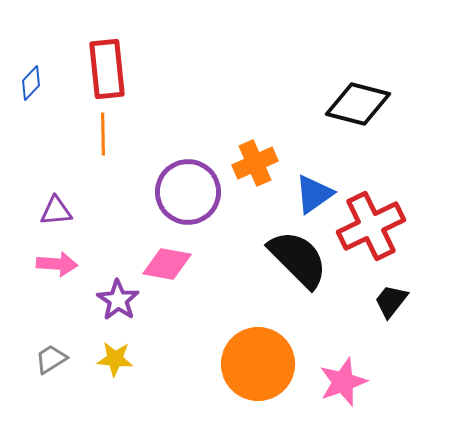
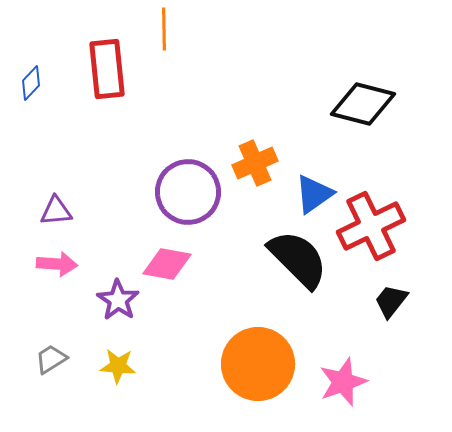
black diamond: moved 5 px right
orange line: moved 61 px right, 105 px up
yellow star: moved 3 px right, 7 px down
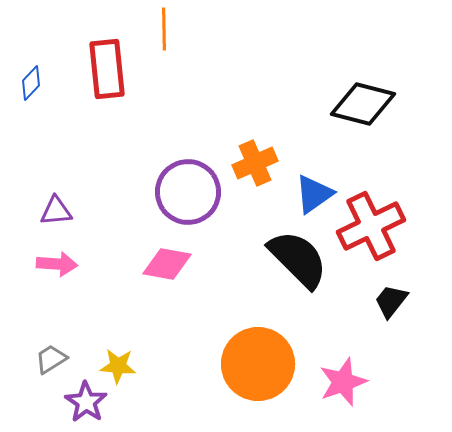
purple star: moved 32 px left, 102 px down
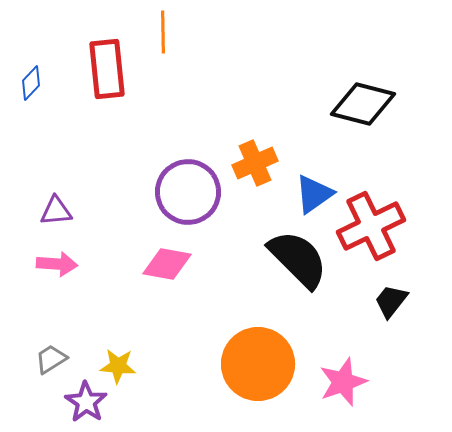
orange line: moved 1 px left, 3 px down
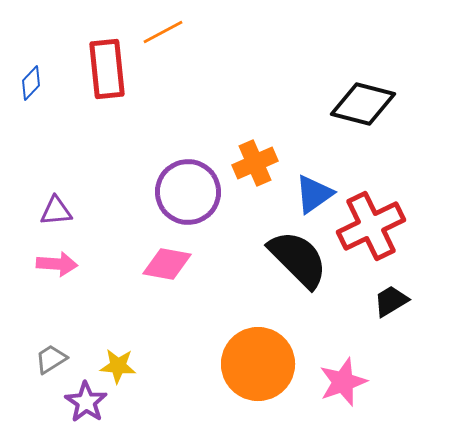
orange line: rotated 63 degrees clockwise
black trapezoid: rotated 21 degrees clockwise
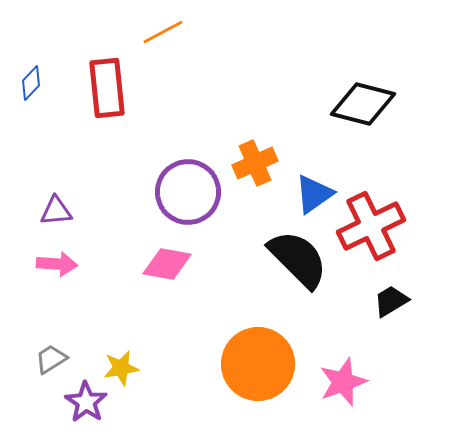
red rectangle: moved 19 px down
yellow star: moved 3 px right, 2 px down; rotated 15 degrees counterclockwise
